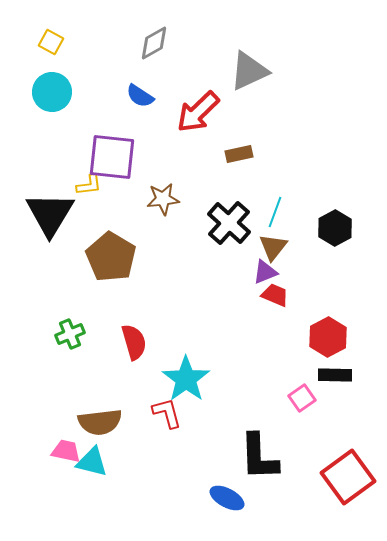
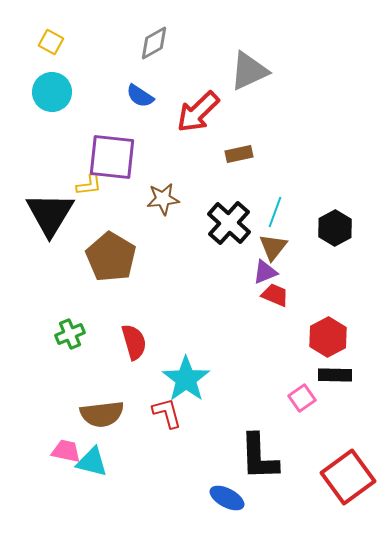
brown semicircle: moved 2 px right, 8 px up
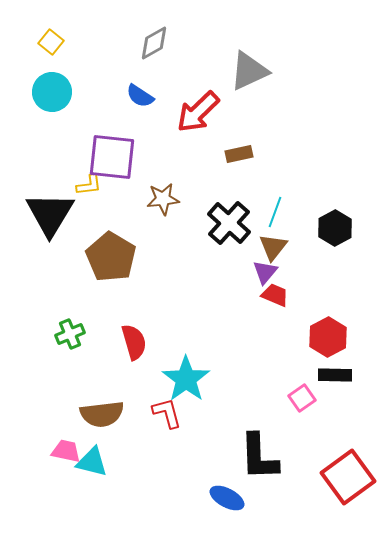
yellow square: rotated 10 degrees clockwise
purple triangle: rotated 28 degrees counterclockwise
